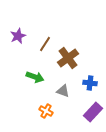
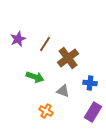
purple star: moved 3 px down
purple rectangle: rotated 12 degrees counterclockwise
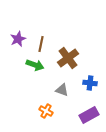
brown line: moved 4 px left; rotated 21 degrees counterclockwise
green arrow: moved 12 px up
gray triangle: moved 1 px left, 1 px up
purple rectangle: moved 4 px left, 3 px down; rotated 30 degrees clockwise
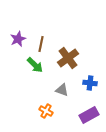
green arrow: rotated 24 degrees clockwise
